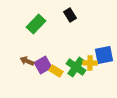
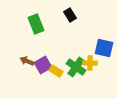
green rectangle: rotated 66 degrees counterclockwise
blue square: moved 7 px up; rotated 24 degrees clockwise
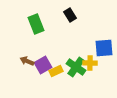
blue square: rotated 18 degrees counterclockwise
yellow rectangle: rotated 56 degrees counterclockwise
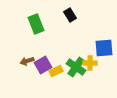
brown arrow: rotated 40 degrees counterclockwise
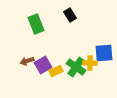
blue square: moved 5 px down
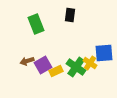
black rectangle: rotated 40 degrees clockwise
yellow cross: rotated 32 degrees clockwise
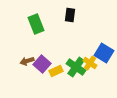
blue square: rotated 36 degrees clockwise
purple square: moved 1 px left, 1 px up; rotated 18 degrees counterclockwise
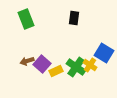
black rectangle: moved 4 px right, 3 px down
green rectangle: moved 10 px left, 5 px up
yellow cross: moved 2 px down
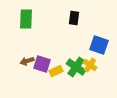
green rectangle: rotated 24 degrees clockwise
blue square: moved 5 px left, 8 px up; rotated 12 degrees counterclockwise
purple square: rotated 24 degrees counterclockwise
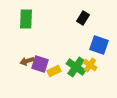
black rectangle: moved 9 px right; rotated 24 degrees clockwise
purple square: moved 2 px left
yellow rectangle: moved 2 px left
